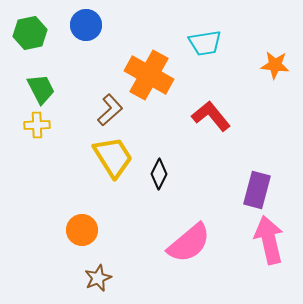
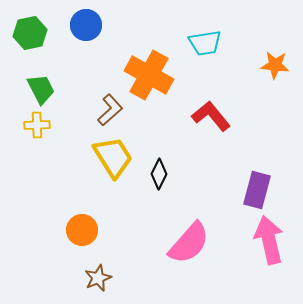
pink semicircle: rotated 9 degrees counterclockwise
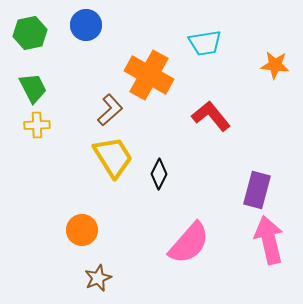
green trapezoid: moved 8 px left, 1 px up
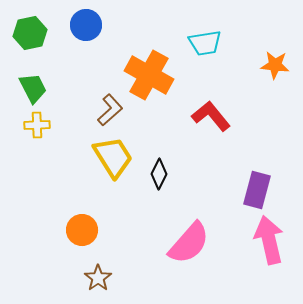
brown star: rotated 12 degrees counterclockwise
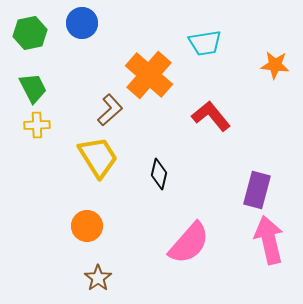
blue circle: moved 4 px left, 2 px up
orange cross: rotated 12 degrees clockwise
yellow trapezoid: moved 15 px left
black diamond: rotated 12 degrees counterclockwise
orange circle: moved 5 px right, 4 px up
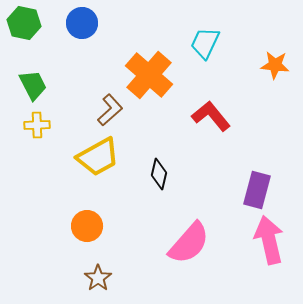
green hexagon: moved 6 px left, 10 px up; rotated 24 degrees clockwise
cyan trapezoid: rotated 124 degrees clockwise
green trapezoid: moved 3 px up
yellow trapezoid: rotated 93 degrees clockwise
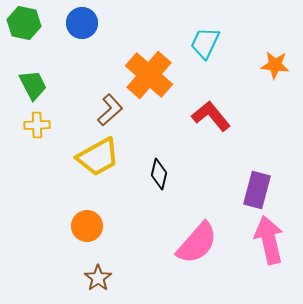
pink semicircle: moved 8 px right
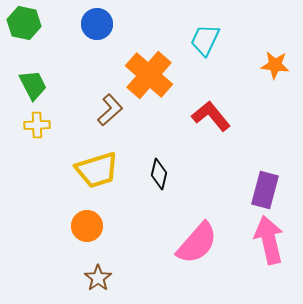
blue circle: moved 15 px right, 1 px down
cyan trapezoid: moved 3 px up
yellow trapezoid: moved 1 px left, 13 px down; rotated 12 degrees clockwise
purple rectangle: moved 8 px right
